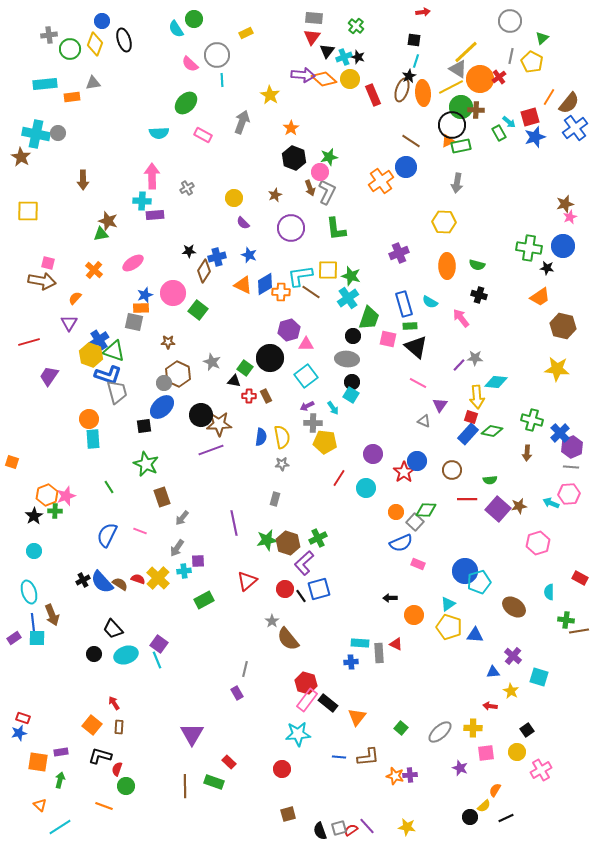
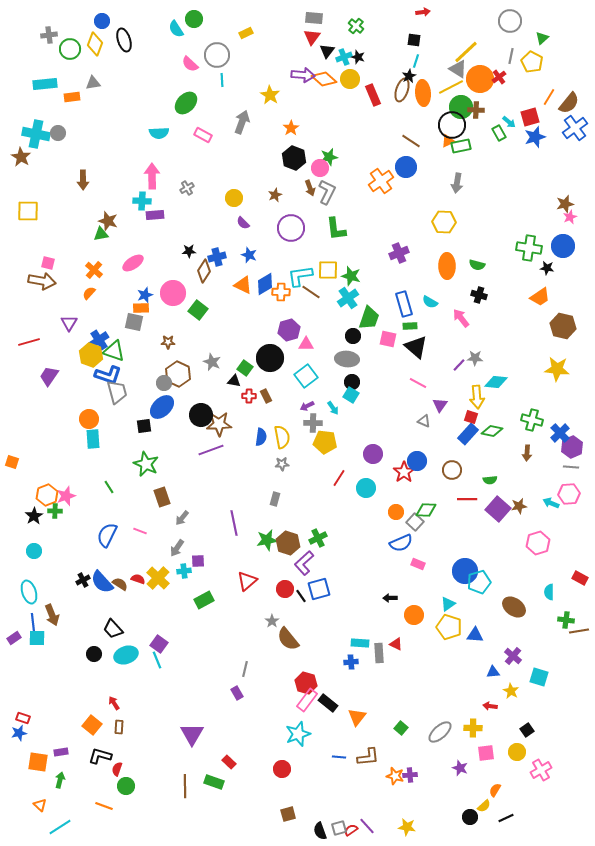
pink circle at (320, 172): moved 4 px up
orange semicircle at (75, 298): moved 14 px right, 5 px up
cyan star at (298, 734): rotated 15 degrees counterclockwise
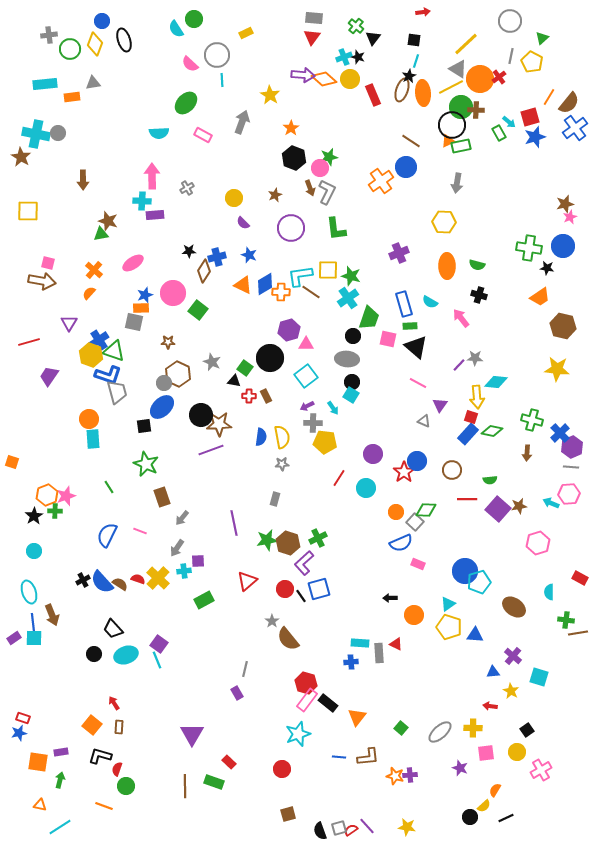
black triangle at (327, 51): moved 46 px right, 13 px up
yellow line at (466, 52): moved 8 px up
brown line at (579, 631): moved 1 px left, 2 px down
cyan square at (37, 638): moved 3 px left
orange triangle at (40, 805): rotated 32 degrees counterclockwise
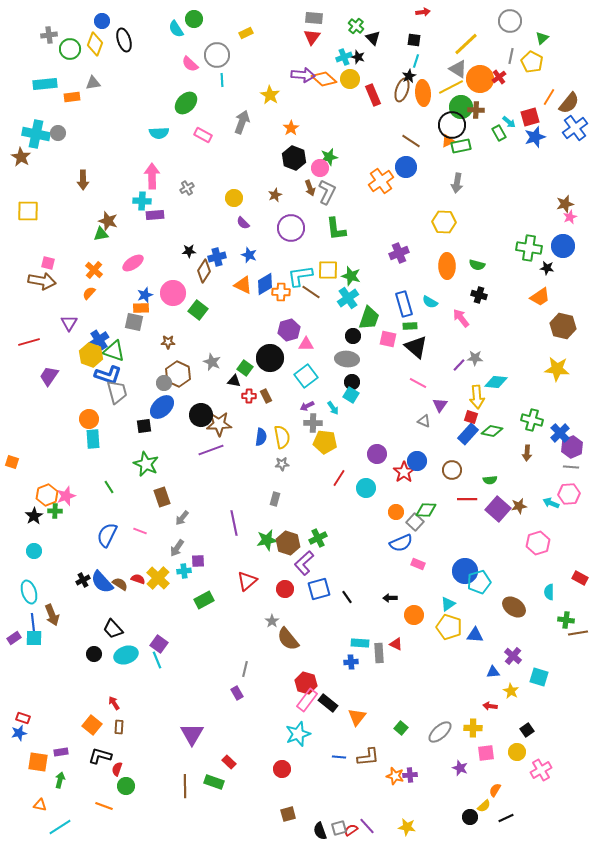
black triangle at (373, 38): rotated 21 degrees counterclockwise
purple circle at (373, 454): moved 4 px right
black line at (301, 596): moved 46 px right, 1 px down
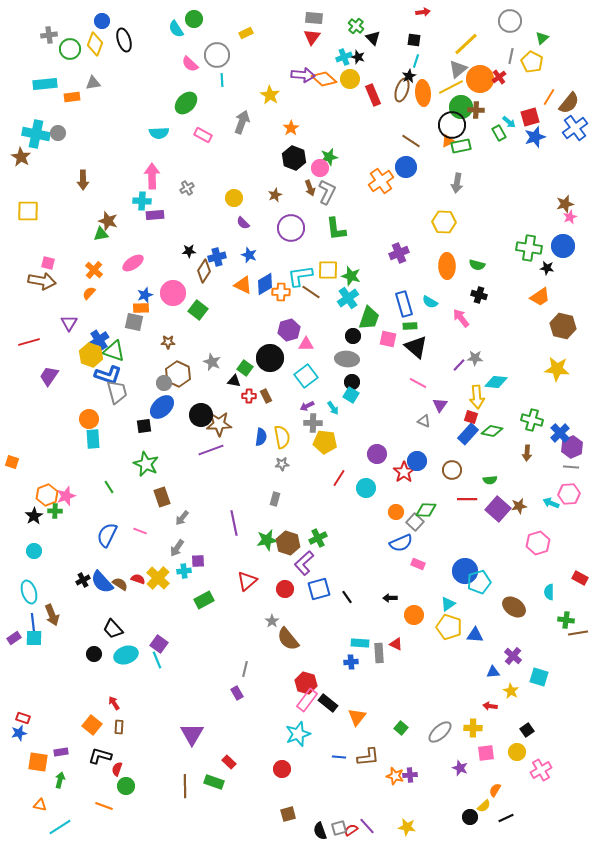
gray triangle at (458, 69): rotated 48 degrees clockwise
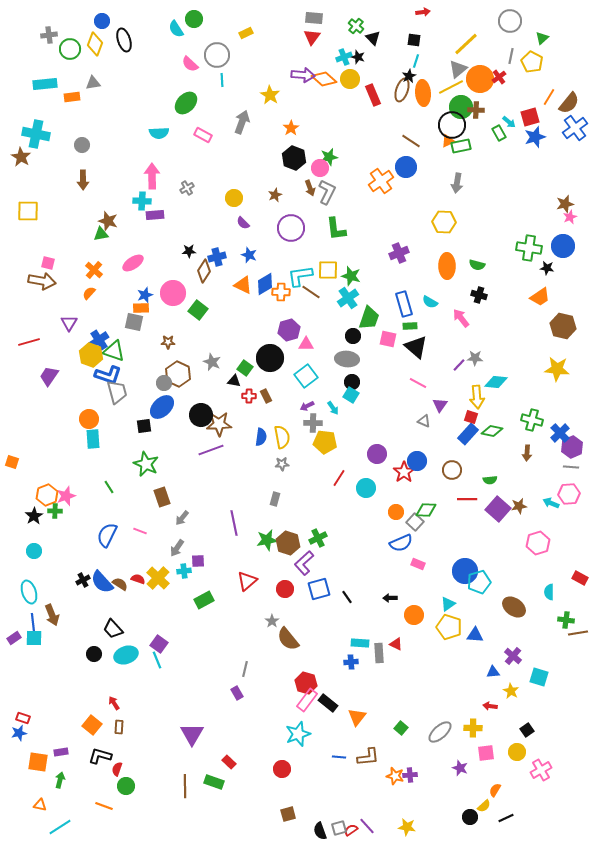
gray circle at (58, 133): moved 24 px right, 12 px down
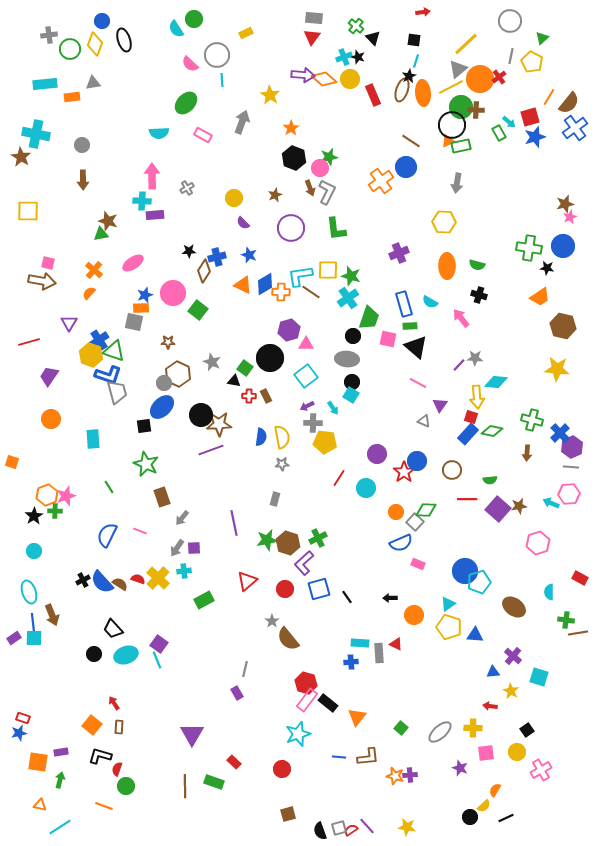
orange circle at (89, 419): moved 38 px left
purple square at (198, 561): moved 4 px left, 13 px up
red rectangle at (229, 762): moved 5 px right
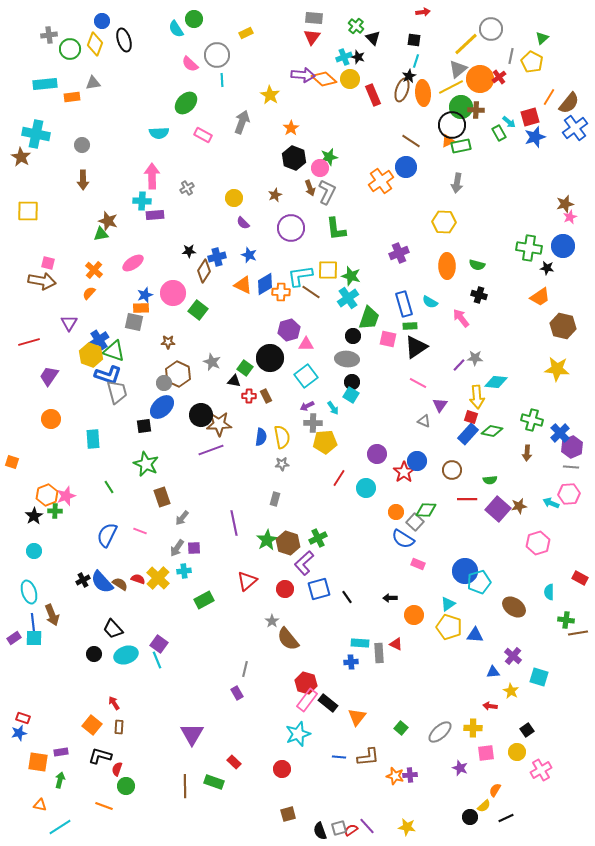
gray circle at (510, 21): moved 19 px left, 8 px down
black triangle at (416, 347): rotated 45 degrees clockwise
yellow pentagon at (325, 442): rotated 10 degrees counterclockwise
green star at (267, 540): rotated 20 degrees counterclockwise
blue semicircle at (401, 543): moved 2 px right, 4 px up; rotated 55 degrees clockwise
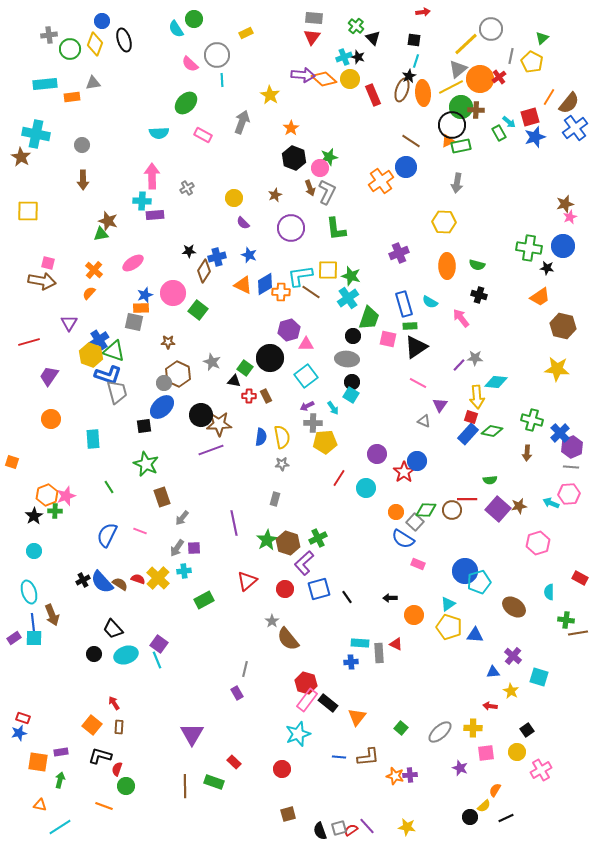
brown circle at (452, 470): moved 40 px down
